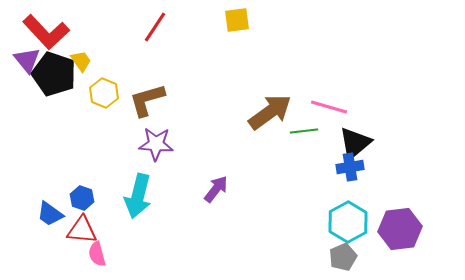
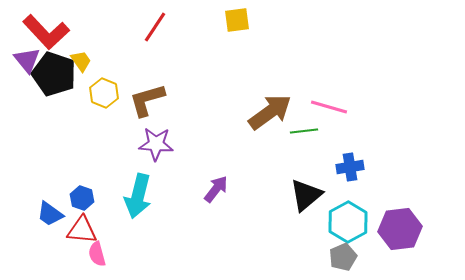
black triangle: moved 49 px left, 52 px down
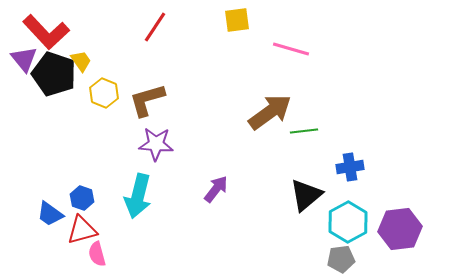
purple triangle: moved 3 px left, 1 px up
pink line: moved 38 px left, 58 px up
red triangle: rotated 20 degrees counterclockwise
gray pentagon: moved 2 px left, 2 px down; rotated 16 degrees clockwise
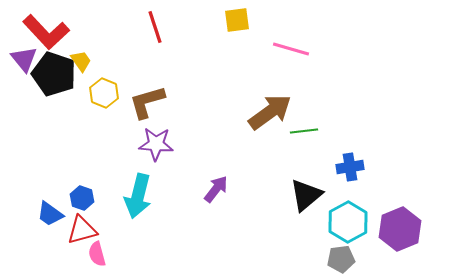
red line: rotated 52 degrees counterclockwise
brown L-shape: moved 2 px down
purple hexagon: rotated 15 degrees counterclockwise
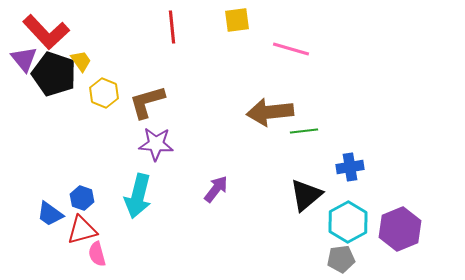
red line: moved 17 px right; rotated 12 degrees clockwise
brown arrow: rotated 150 degrees counterclockwise
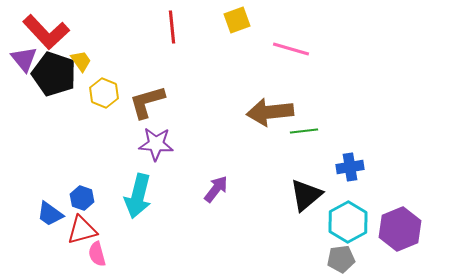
yellow square: rotated 12 degrees counterclockwise
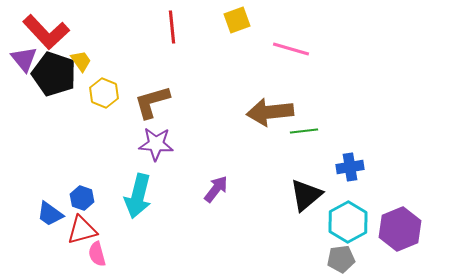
brown L-shape: moved 5 px right
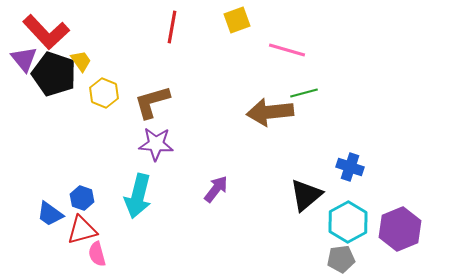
red line: rotated 16 degrees clockwise
pink line: moved 4 px left, 1 px down
green line: moved 38 px up; rotated 8 degrees counterclockwise
blue cross: rotated 28 degrees clockwise
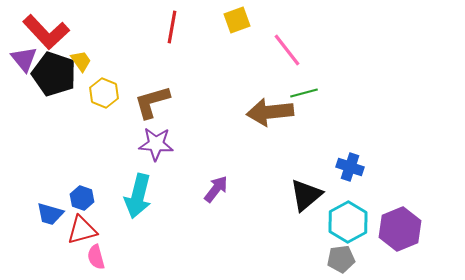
pink line: rotated 36 degrees clockwise
blue trapezoid: rotated 20 degrees counterclockwise
pink semicircle: moved 1 px left, 3 px down
